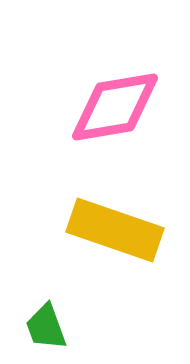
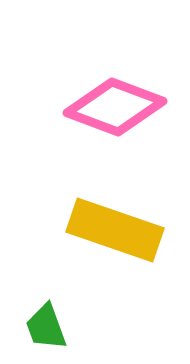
pink diamond: rotated 30 degrees clockwise
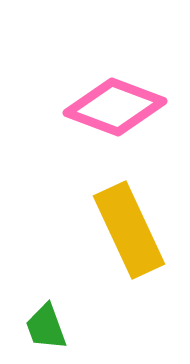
yellow rectangle: moved 14 px right; rotated 46 degrees clockwise
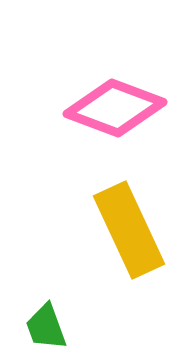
pink diamond: moved 1 px down
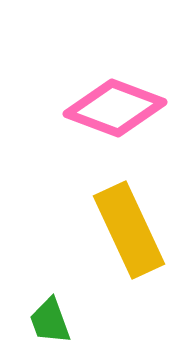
green trapezoid: moved 4 px right, 6 px up
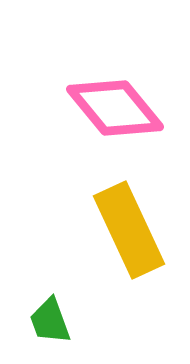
pink diamond: rotated 30 degrees clockwise
